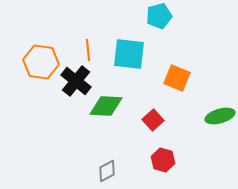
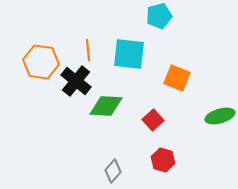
gray diamond: moved 6 px right; rotated 20 degrees counterclockwise
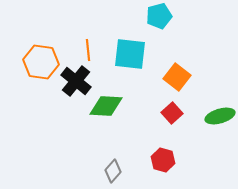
cyan square: moved 1 px right
orange square: moved 1 px up; rotated 16 degrees clockwise
red square: moved 19 px right, 7 px up
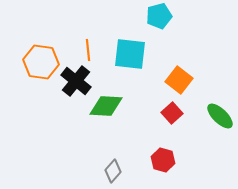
orange square: moved 2 px right, 3 px down
green ellipse: rotated 60 degrees clockwise
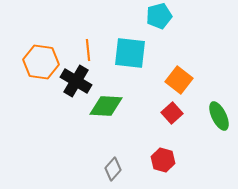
cyan square: moved 1 px up
black cross: rotated 8 degrees counterclockwise
green ellipse: moved 1 px left; rotated 20 degrees clockwise
gray diamond: moved 2 px up
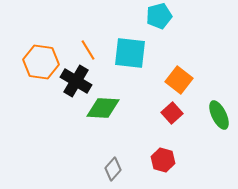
orange line: rotated 25 degrees counterclockwise
green diamond: moved 3 px left, 2 px down
green ellipse: moved 1 px up
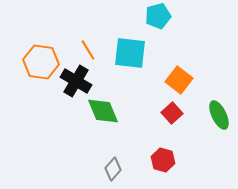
cyan pentagon: moved 1 px left
green diamond: moved 3 px down; rotated 64 degrees clockwise
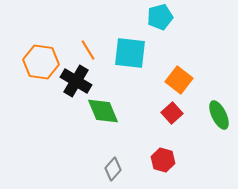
cyan pentagon: moved 2 px right, 1 px down
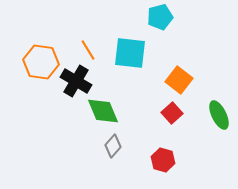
gray diamond: moved 23 px up
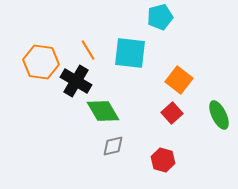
green diamond: rotated 8 degrees counterclockwise
gray diamond: rotated 35 degrees clockwise
